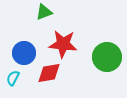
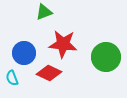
green circle: moved 1 px left
red diamond: rotated 35 degrees clockwise
cyan semicircle: moved 1 px left; rotated 49 degrees counterclockwise
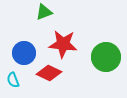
cyan semicircle: moved 1 px right, 2 px down
